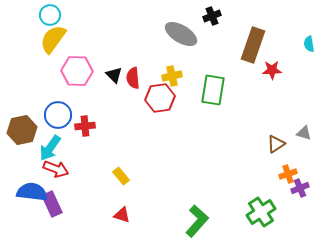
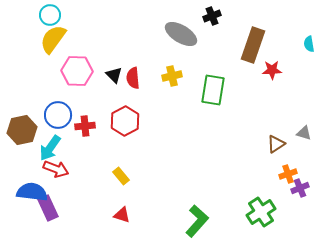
red hexagon: moved 35 px left, 23 px down; rotated 20 degrees counterclockwise
purple rectangle: moved 4 px left, 4 px down
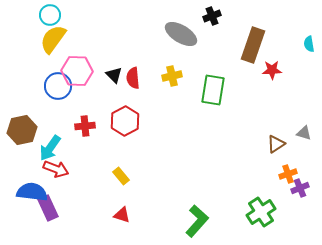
blue circle: moved 29 px up
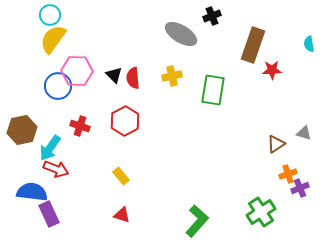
red cross: moved 5 px left; rotated 24 degrees clockwise
purple rectangle: moved 1 px right, 6 px down
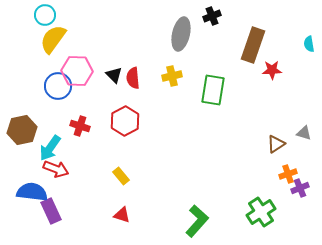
cyan circle: moved 5 px left
gray ellipse: rotated 72 degrees clockwise
purple rectangle: moved 2 px right, 3 px up
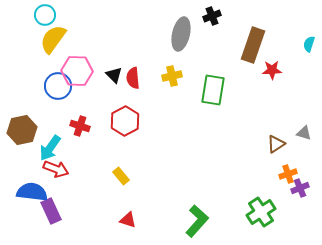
cyan semicircle: rotated 28 degrees clockwise
red triangle: moved 6 px right, 5 px down
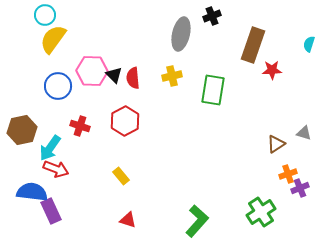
pink hexagon: moved 15 px right
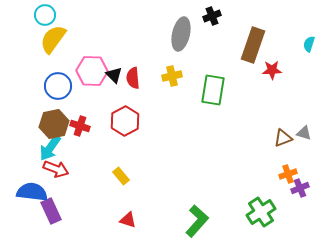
brown hexagon: moved 32 px right, 6 px up
brown triangle: moved 7 px right, 6 px up; rotated 12 degrees clockwise
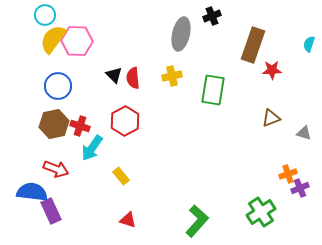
pink hexagon: moved 15 px left, 30 px up
brown triangle: moved 12 px left, 20 px up
cyan arrow: moved 42 px right
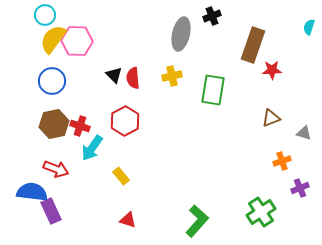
cyan semicircle: moved 17 px up
blue circle: moved 6 px left, 5 px up
orange cross: moved 6 px left, 13 px up
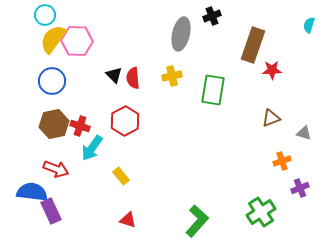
cyan semicircle: moved 2 px up
